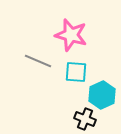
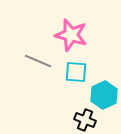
cyan hexagon: moved 2 px right
black cross: moved 1 px down
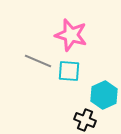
cyan square: moved 7 px left, 1 px up
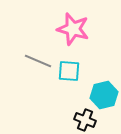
pink star: moved 2 px right, 6 px up
cyan hexagon: rotated 12 degrees clockwise
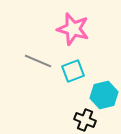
cyan square: moved 4 px right; rotated 25 degrees counterclockwise
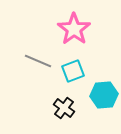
pink star: moved 1 px right; rotated 20 degrees clockwise
cyan hexagon: rotated 8 degrees clockwise
black cross: moved 21 px left, 12 px up; rotated 15 degrees clockwise
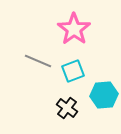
black cross: moved 3 px right
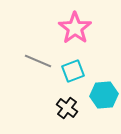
pink star: moved 1 px right, 1 px up
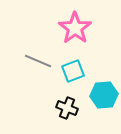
black cross: rotated 15 degrees counterclockwise
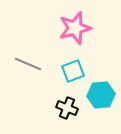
pink star: rotated 20 degrees clockwise
gray line: moved 10 px left, 3 px down
cyan hexagon: moved 3 px left
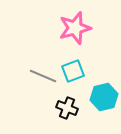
gray line: moved 15 px right, 12 px down
cyan hexagon: moved 3 px right, 2 px down; rotated 8 degrees counterclockwise
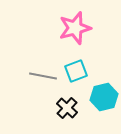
cyan square: moved 3 px right
gray line: rotated 12 degrees counterclockwise
black cross: rotated 20 degrees clockwise
